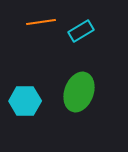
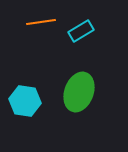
cyan hexagon: rotated 8 degrees clockwise
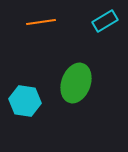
cyan rectangle: moved 24 px right, 10 px up
green ellipse: moved 3 px left, 9 px up
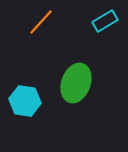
orange line: rotated 40 degrees counterclockwise
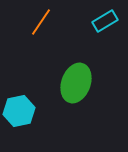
orange line: rotated 8 degrees counterclockwise
cyan hexagon: moved 6 px left, 10 px down; rotated 20 degrees counterclockwise
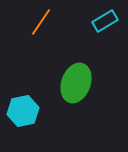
cyan hexagon: moved 4 px right
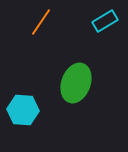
cyan hexagon: moved 1 px up; rotated 16 degrees clockwise
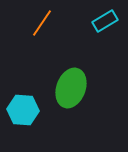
orange line: moved 1 px right, 1 px down
green ellipse: moved 5 px left, 5 px down
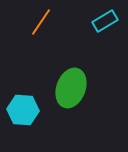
orange line: moved 1 px left, 1 px up
